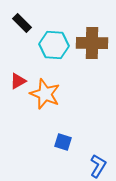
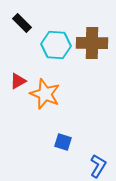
cyan hexagon: moved 2 px right
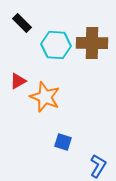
orange star: moved 3 px down
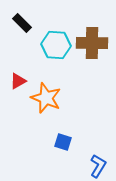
orange star: moved 1 px right, 1 px down
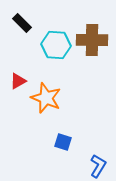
brown cross: moved 3 px up
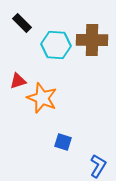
red triangle: rotated 12 degrees clockwise
orange star: moved 4 px left
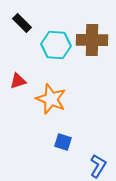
orange star: moved 9 px right, 1 px down
